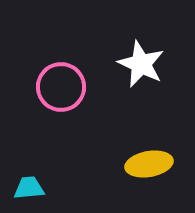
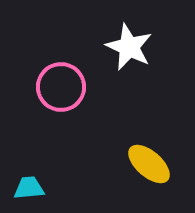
white star: moved 12 px left, 17 px up
yellow ellipse: rotated 51 degrees clockwise
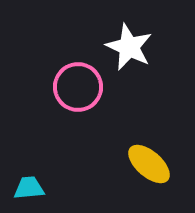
pink circle: moved 17 px right
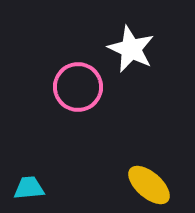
white star: moved 2 px right, 2 px down
yellow ellipse: moved 21 px down
